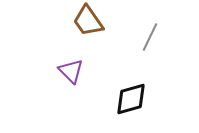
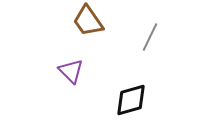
black diamond: moved 1 px down
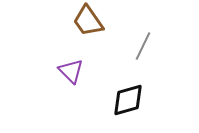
gray line: moved 7 px left, 9 px down
black diamond: moved 3 px left
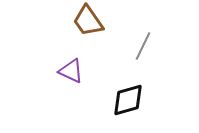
purple triangle: rotated 20 degrees counterclockwise
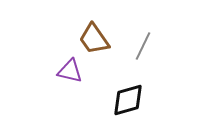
brown trapezoid: moved 6 px right, 18 px down
purple triangle: moved 1 px left; rotated 12 degrees counterclockwise
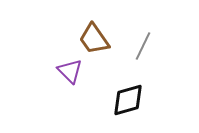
purple triangle: rotated 32 degrees clockwise
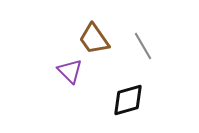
gray line: rotated 56 degrees counterclockwise
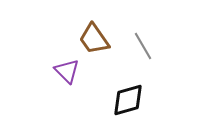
purple triangle: moved 3 px left
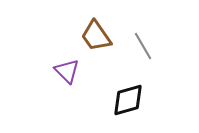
brown trapezoid: moved 2 px right, 3 px up
